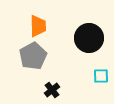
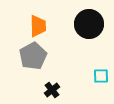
black circle: moved 14 px up
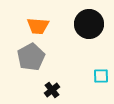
orange trapezoid: rotated 95 degrees clockwise
gray pentagon: moved 2 px left, 1 px down
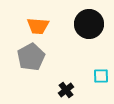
black cross: moved 14 px right
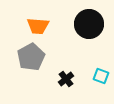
cyan square: rotated 21 degrees clockwise
black cross: moved 11 px up
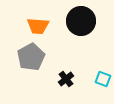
black circle: moved 8 px left, 3 px up
cyan square: moved 2 px right, 3 px down
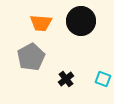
orange trapezoid: moved 3 px right, 3 px up
